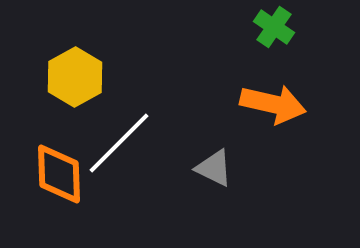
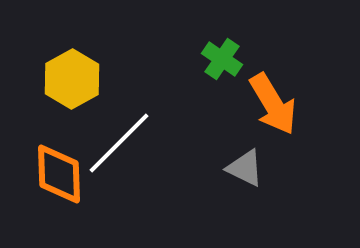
green cross: moved 52 px left, 32 px down
yellow hexagon: moved 3 px left, 2 px down
orange arrow: rotated 46 degrees clockwise
gray triangle: moved 31 px right
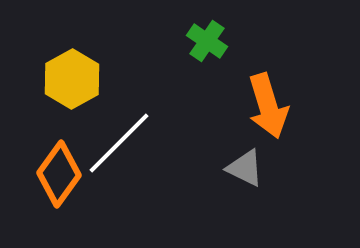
green cross: moved 15 px left, 18 px up
orange arrow: moved 5 px left, 2 px down; rotated 14 degrees clockwise
orange diamond: rotated 38 degrees clockwise
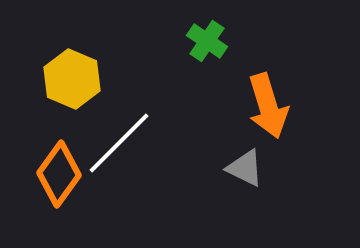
yellow hexagon: rotated 8 degrees counterclockwise
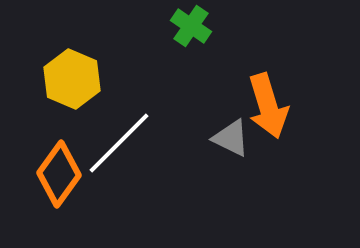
green cross: moved 16 px left, 15 px up
gray triangle: moved 14 px left, 30 px up
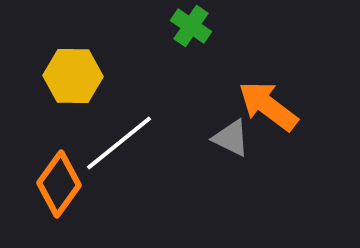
yellow hexagon: moved 1 px right, 3 px up; rotated 22 degrees counterclockwise
orange arrow: rotated 144 degrees clockwise
white line: rotated 6 degrees clockwise
orange diamond: moved 10 px down
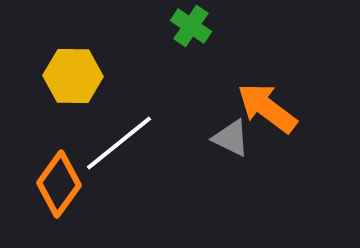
orange arrow: moved 1 px left, 2 px down
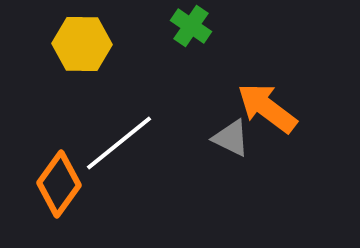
yellow hexagon: moved 9 px right, 32 px up
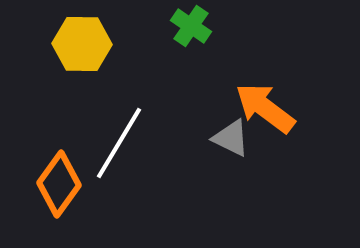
orange arrow: moved 2 px left
white line: rotated 20 degrees counterclockwise
